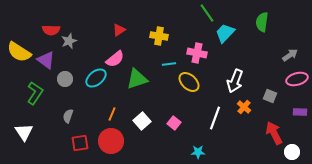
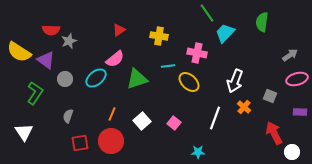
cyan line: moved 1 px left, 2 px down
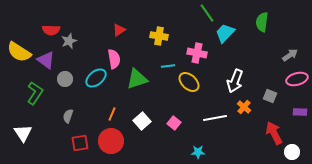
pink semicircle: moved 1 px left; rotated 60 degrees counterclockwise
white line: rotated 60 degrees clockwise
white triangle: moved 1 px left, 1 px down
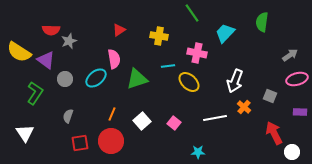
green line: moved 15 px left
white triangle: moved 2 px right
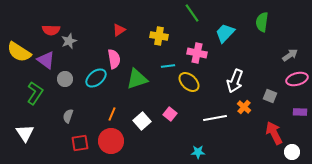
pink square: moved 4 px left, 9 px up
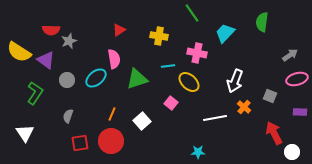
gray circle: moved 2 px right, 1 px down
pink square: moved 1 px right, 11 px up
